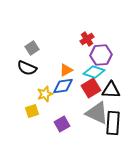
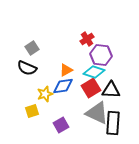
purple hexagon: rotated 10 degrees clockwise
purple square: moved 1 px left, 1 px down
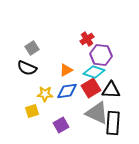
blue diamond: moved 4 px right, 5 px down
yellow star: rotated 21 degrees clockwise
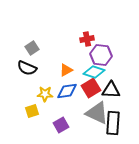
red cross: rotated 24 degrees clockwise
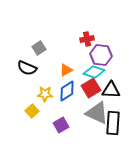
gray square: moved 7 px right
blue diamond: rotated 25 degrees counterclockwise
yellow square: rotated 24 degrees counterclockwise
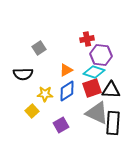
black semicircle: moved 4 px left, 6 px down; rotated 24 degrees counterclockwise
red square: moved 1 px right; rotated 12 degrees clockwise
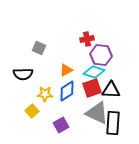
gray square: rotated 32 degrees counterclockwise
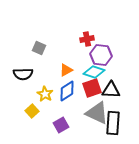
yellow star: rotated 28 degrees clockwise
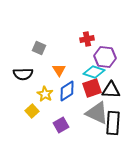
purple hexagon: moved 4 px right, 2 px down
orange triangle: moved 7 px left; rotated 32 degrees counterclockwise
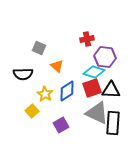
orange triangle: moved 2 px left, 4 px up; rotated 16 degrees counterclockwise
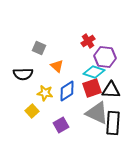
red cross: moved 1 px right, 2 px down; rotated 24 degrees counterclockwise
yellow star: moved 1 px up; rotated 21 degrees counterclockwise
